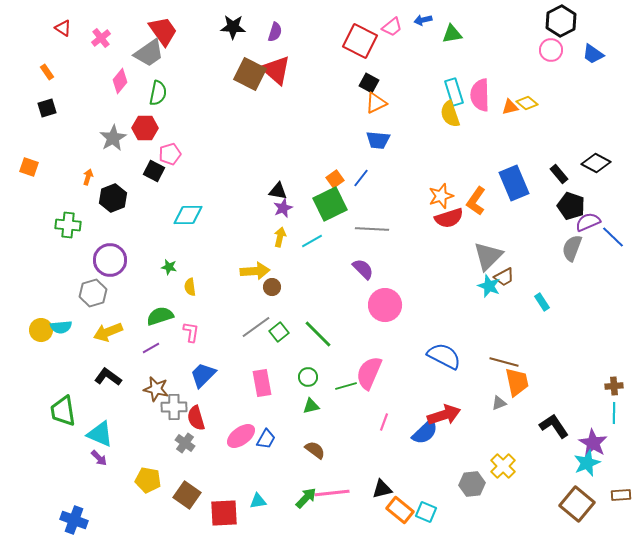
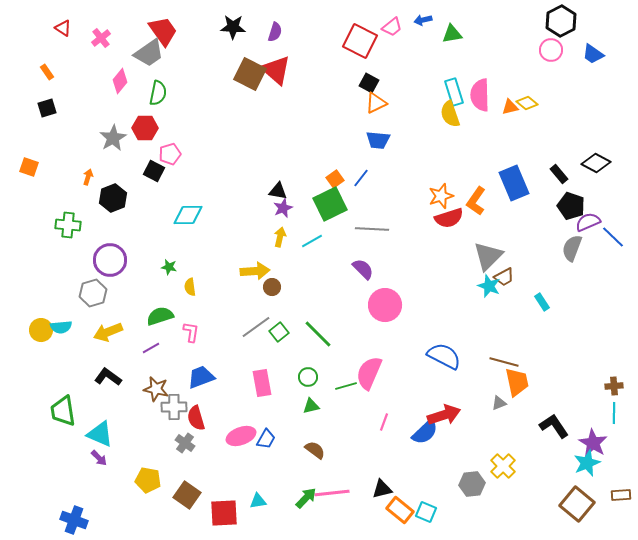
blue trapezoid at (203, 375): moved 2 px left, 2 px down; rotated 24 degrees clockwise
pink ellipse at (241, 436): rotated 16 degrees clockwise
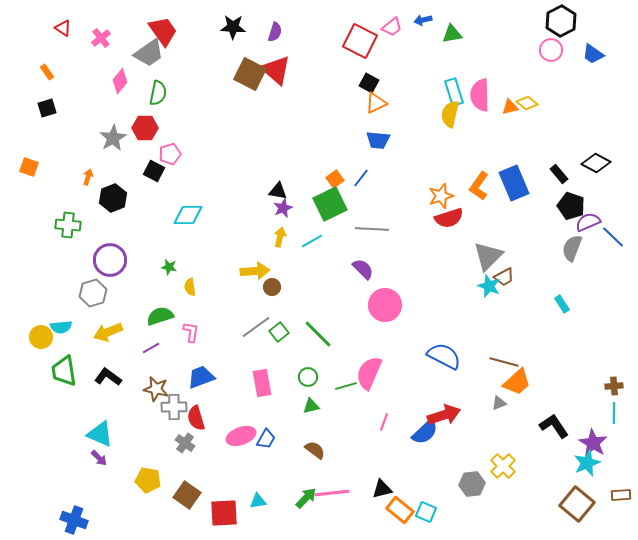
yellow semicircle at (450, 114): rotated 32 degrees clockwise
orange L-shape at (476, 201): moved 3 px right, 15 px up
cyan rectangle at (542, 302): moved 20 px right, 2 px down
yellow circle at (41, 330): moved 7 px down
orange trapezoid at (517, 382): rotated 60 degrees clockwise
green trapezoid at (63, 411): moved 1 px right, 40 px up
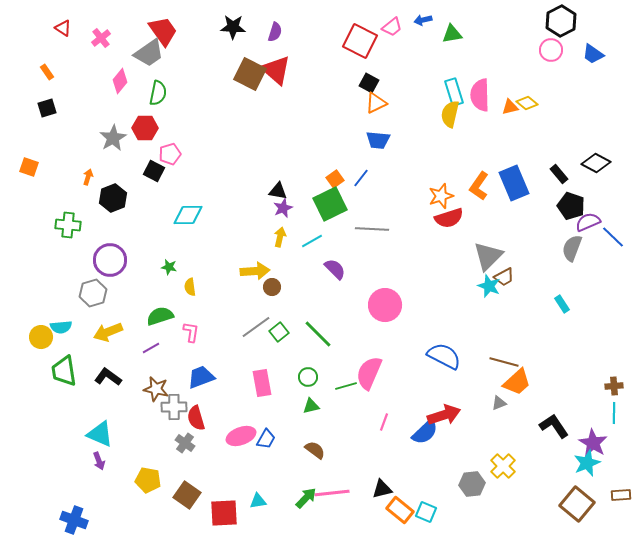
purple semicircle at (363, 269): moved 28 px left
purple arrow at (99, 458): moved 3 px down; rotated 24 degrees clockwise
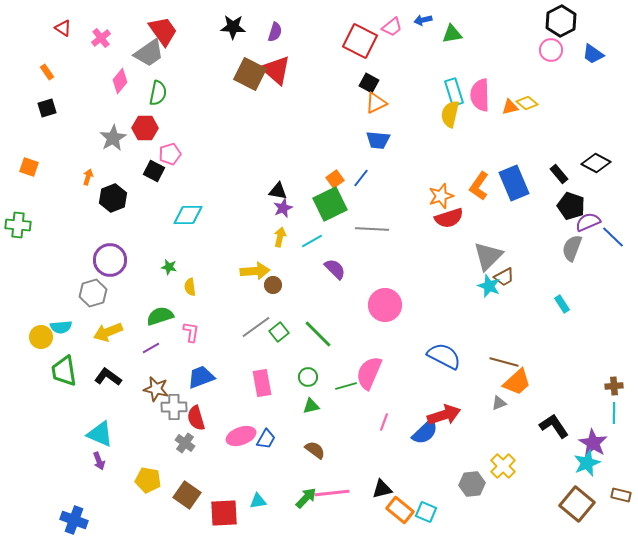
green cross at (68, 225): moved 50 px left
brown circle at (272, 287): moved 1 px right, 2 px up
brown rectangle at (621, 495): rotated 18 degrees clockwise
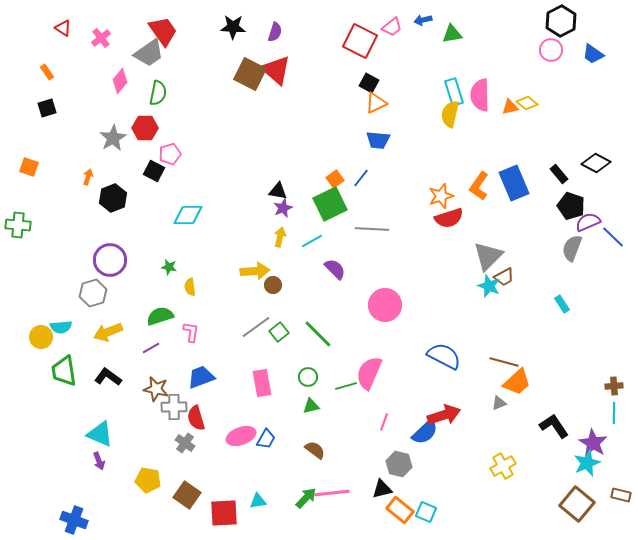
yellow cross at (503, 466): rotated 15 degrees clockwise
gray hexagon at (472, 484): moved 73 px left, 20 px up; rotated 20 degrees clockwise
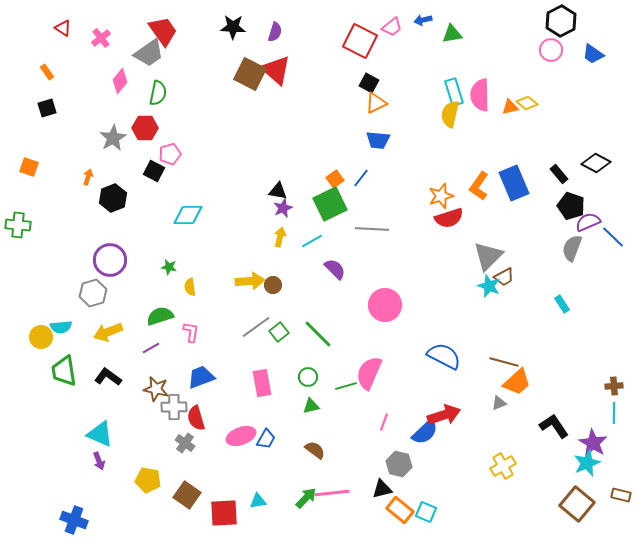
yellow arrow at (255, 271): moved 5 px left, 10 px down
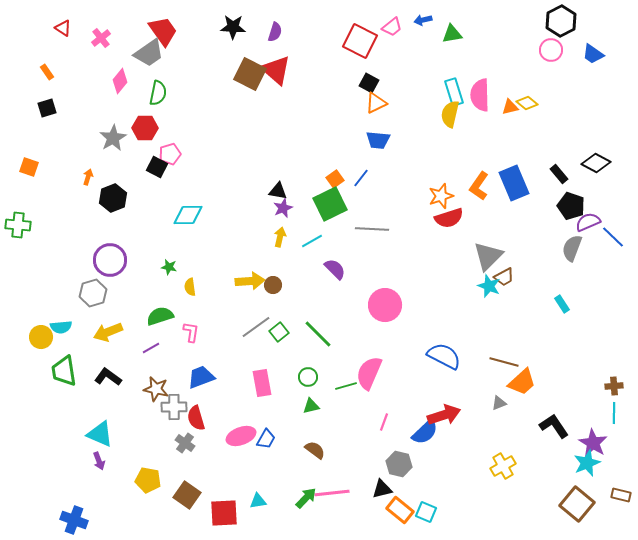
black square at (154, 171): moved 3 px right, 4 px up
orange trapezoid at (517, 382): moved 5 px right
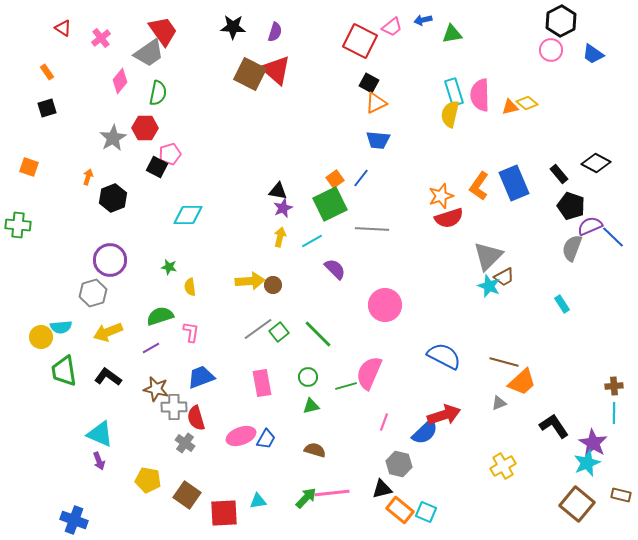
purple semicircle at (588, 222): moved 2 px right, 4 px down
gray line at (256, 327): moved 2 px right, 2 px down
brown semicircle at (315, 450): rotated 20 degrees counterclockwise
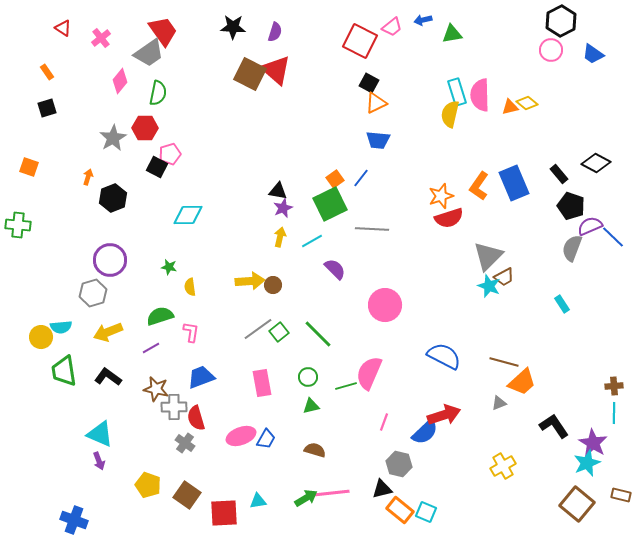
cyan rectangle at (454, 92): moved 3 px right
yellow pentagon at (148, 480): moved 5 px down; rotated 10 degrees clockwise
green arrow at (306, 498): rotated 15 degrees clockwise
